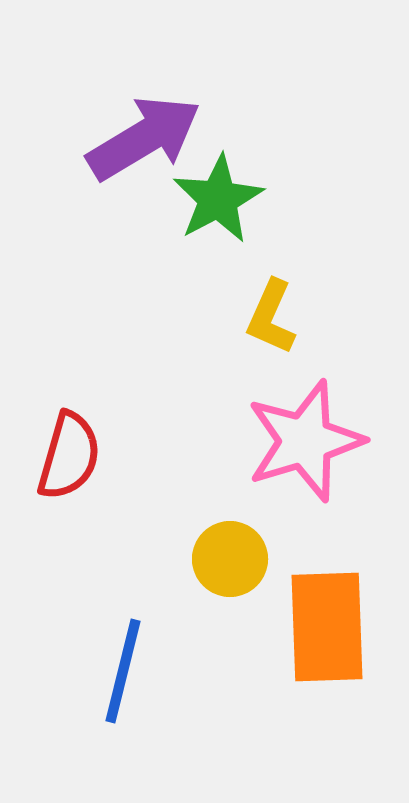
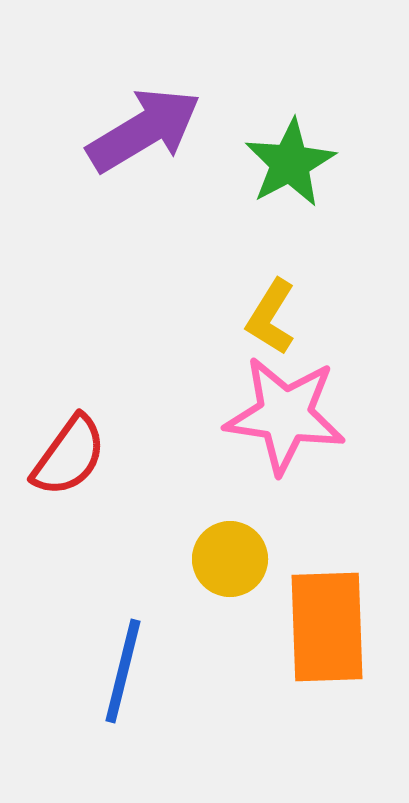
purple arrow: moved 8 px up
green star: moved 72 px right, 36 px up
yellow L-shape: rotated 8 degrees clockwise
pink star: moved 20 px left, 26 px up; rotated 25 degrees clockwise
red semicircle: rotated 20 degrees clockwise
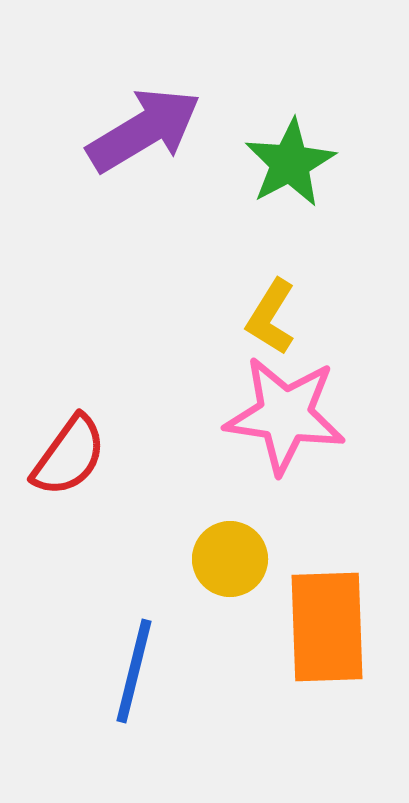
blue line: moved 11 px right
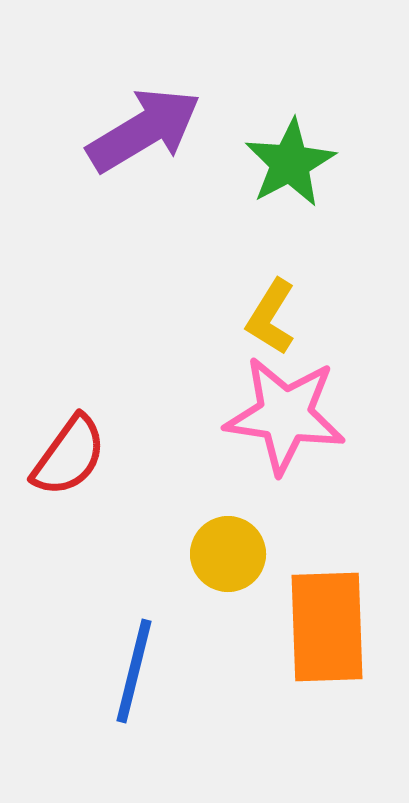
yellow circle: moved 2 px left, 5 px up
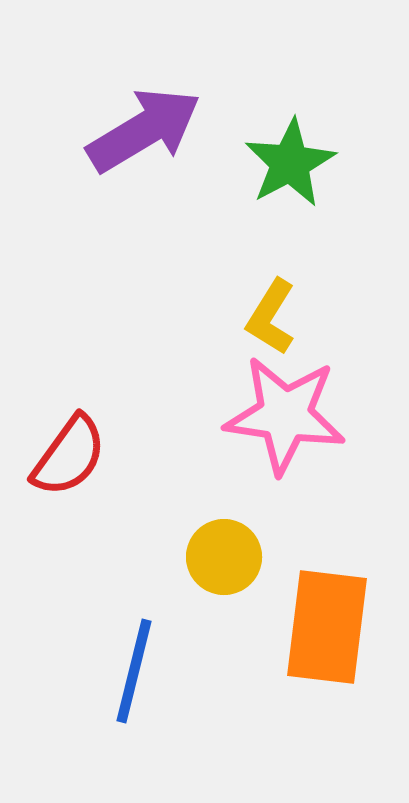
yellow circle: moved 4 px left, 3 px down
orange rectangle: rotated 9 degrees clockwise
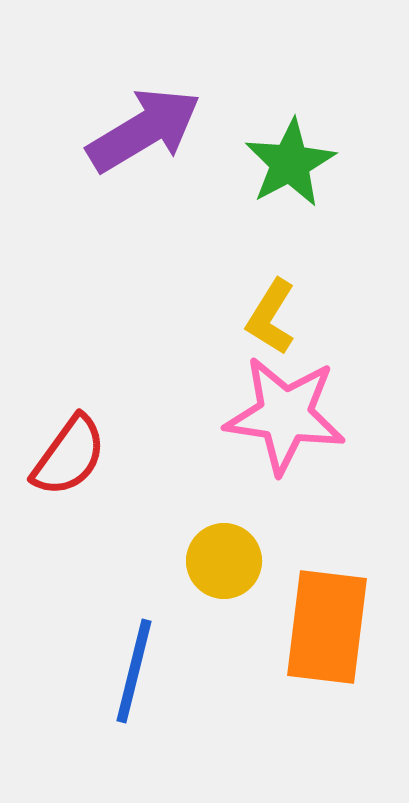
yellow circle: moved 4 px down
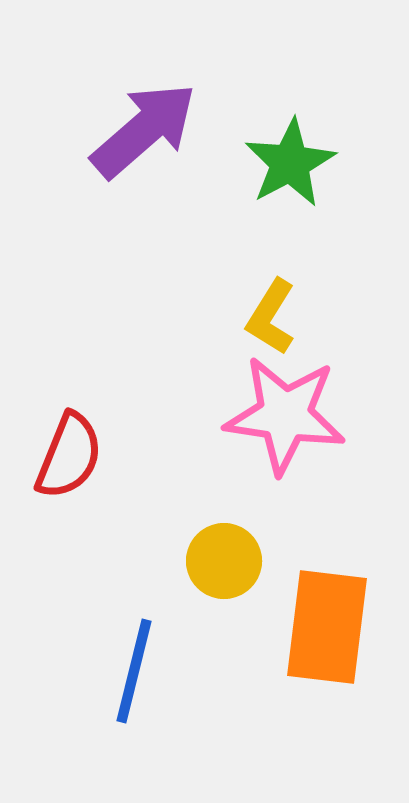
purple arrow: rotated 10 degrees counterclockwise
red semicircle: rotated 14 degrees counterclockwise
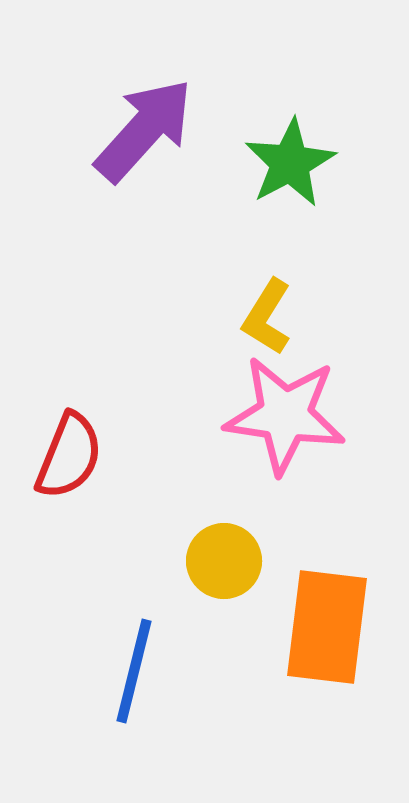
purple arrow: rotated 7 degrees counterclockwise
yellow L-shape: moved 4 px left
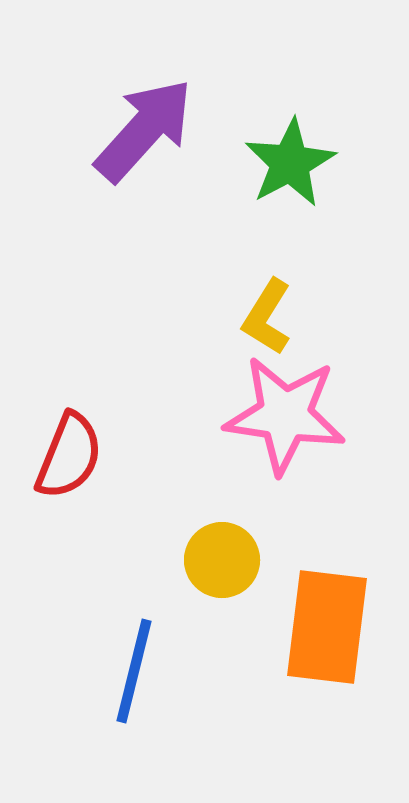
yellow circle: moved 2 px left, 1 px up
